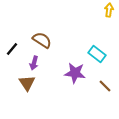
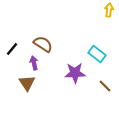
brown semicircle: moved 1 px right, 4 px down
purple arrow: rotated 152 degrees clockwise
purple star: rotated 10 degrees counterclockwise
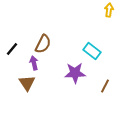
brown semicircle: rotated 84 degrees clockwise
cyan rectangle: moved 5 px left, 3 px up
brown line: rotated 72 degrees clockwise
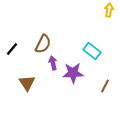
purple arrow: moved 19 px right
purple star: moved 2 px left
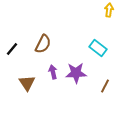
cyan rectangle: moved 6 px right, 3 px up
purple arrow: moved 9 px down
purple star: moved 3 px right
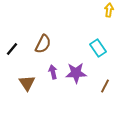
cyan rectangle: rotated 18 degrees clockwise
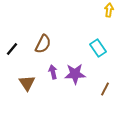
purple star: moved 1 px left, 1 px down
brown line: moved 3 px down
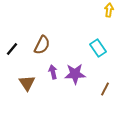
brown semicircle: moved 1 px left, 1 px down
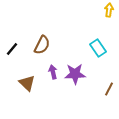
brown triangle: rotated 12 degrees counterclockwise
brown line: moved 4 px right
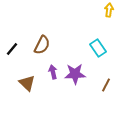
brown line: moved 3 px left, 4 px up
